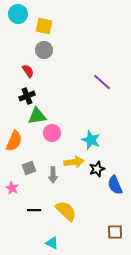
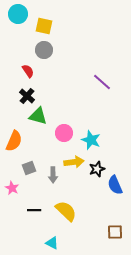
black cross: rotated 28 degrees counterclockwise
green triangle: moved 1 px right; rotated 24 degrees clockwise
pink circle: moved 12 px right
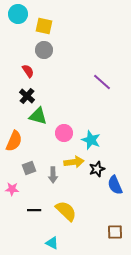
pink star: moved 1 px down; rotated 24 degrees counterclockwise
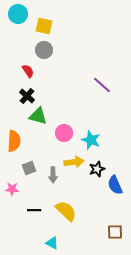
purple line: moved 3 px down
orange semicircle: rotated 20 degrees counterclockwise
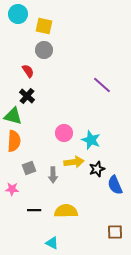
green triangle: moved 25 px left
yellow semicircle: rotated 45 degrees counterclockwise
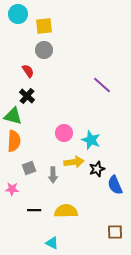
yellow square: rotated 18 degrees counterclockwise
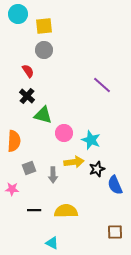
green triangle: moved 30 px right, 1 px up
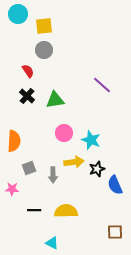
green triangle: moved 12 px right, 15 px up; rotated 24 degrees counterclockwise
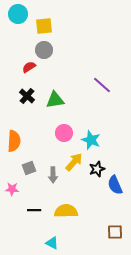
red semicircle: moved 1 px right, 4 px up; rotated 88 degrees counterclockwise
yellow arrow: rotated 42 degrees counterclockwise
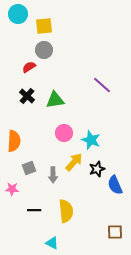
yellow semicircle: rotated 85 degrees clockwise
